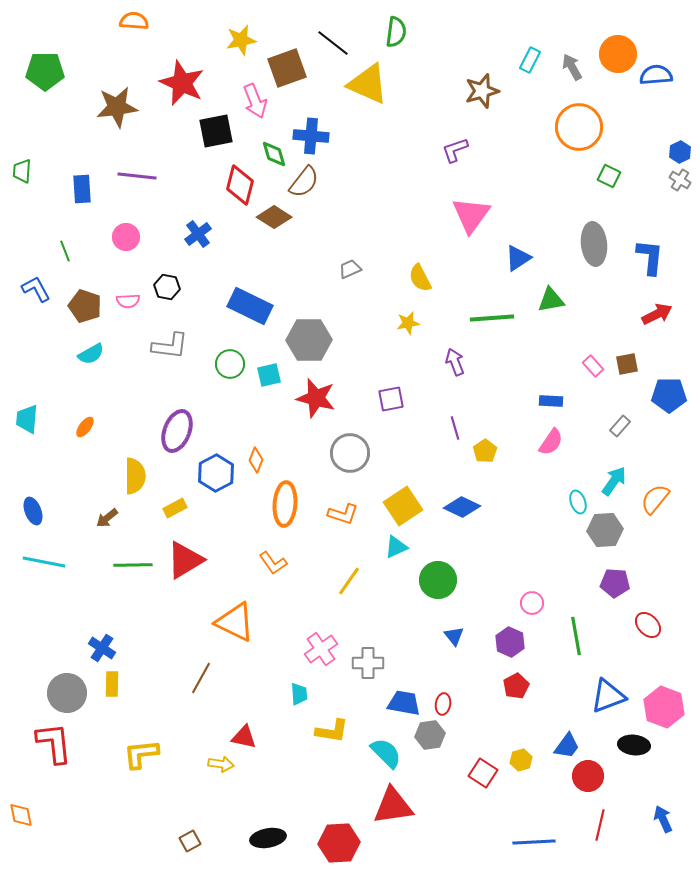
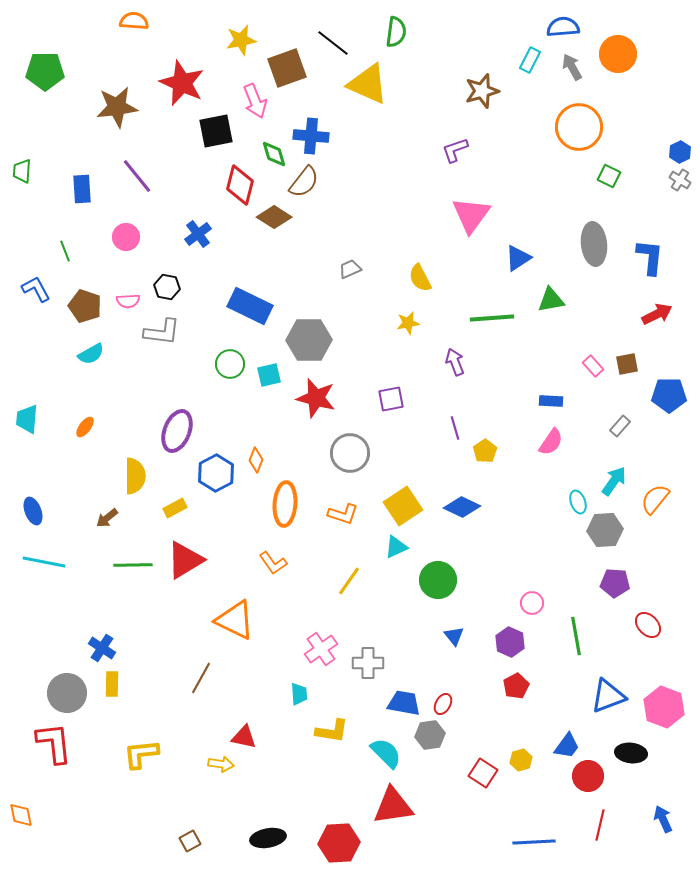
blue semicircle at (656, 75): moved 93 px left, 48 px up
purple line at (137, 176): rotated 45 degrees clockwise
gray L-shape at (170, 346): moved 8 px left, 14 px up
orange triangle at (235, 622): moved 2 px up
red ellipse at (443, 704): rotated 20 degrees clockwise
black ellipse at (634, 745): moved 3 px left, 8 px down
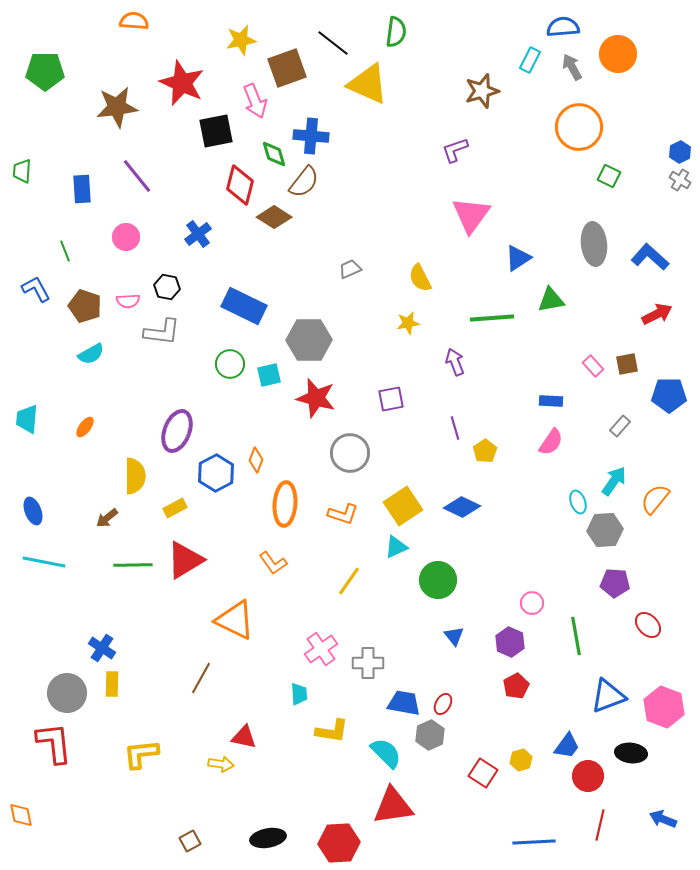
blue L-shape at (650, 257): rotated 54 degrees counterclockwise
blue rectangle at (250, 306): moved 6 px left
gray hexagon at (430, 735): rotated 16 degrees counterclockwise
blue arrow at (663, 819): rotated 44 degrees counterclockwise
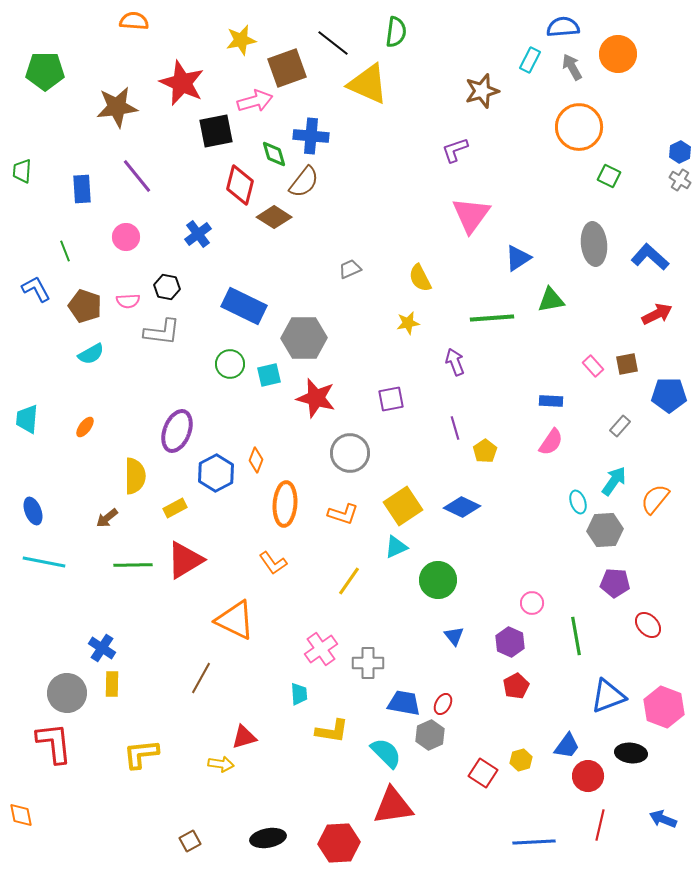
pink arrow at (255, 101): rotated 84 degrees counterclockwise
gray hexagon at (309, 340): moved 5 px left, 2 px up
red triangle at (244, 737): rotated 28 degrees counterclockwise
